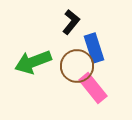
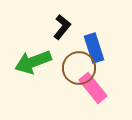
black L-shape: moved 9 px left, 5 px down
brown circle: moved 2 px right, 2 px down
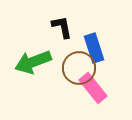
black L-shape: rotated 50 degrees counterclockwise
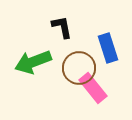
blue rectangle: moved 14 px right
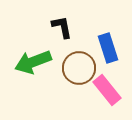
pink rectangle: moved 14 px right, 2 px down
